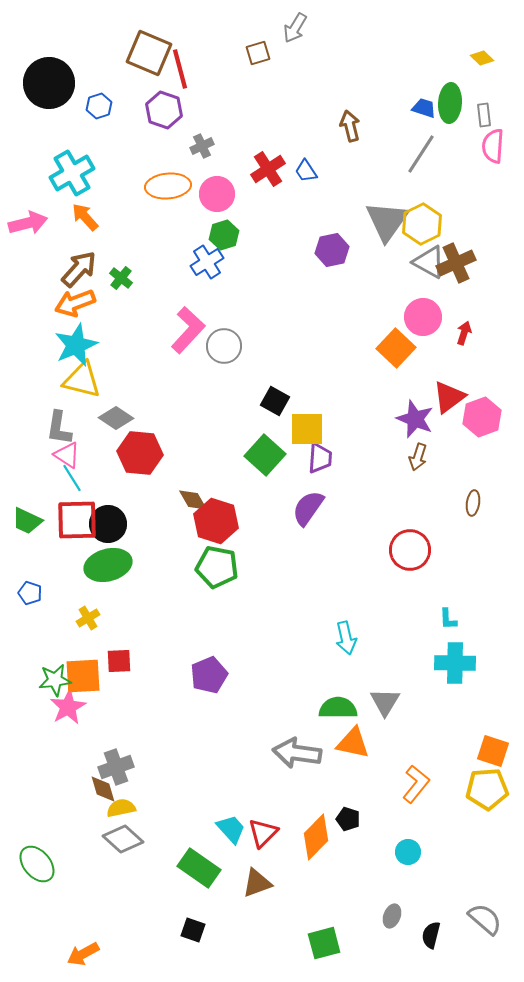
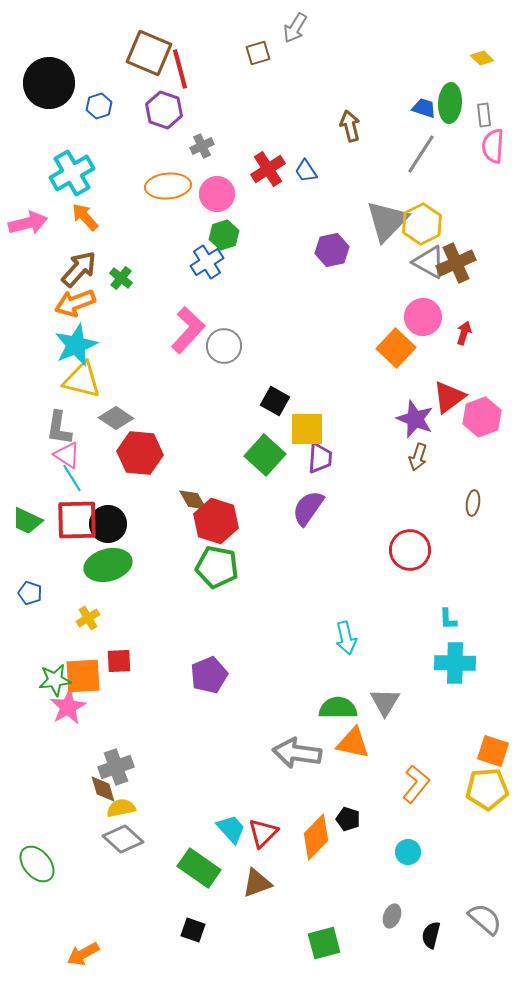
gray triangle at (387, 221): rotated 9 degrees clockwise
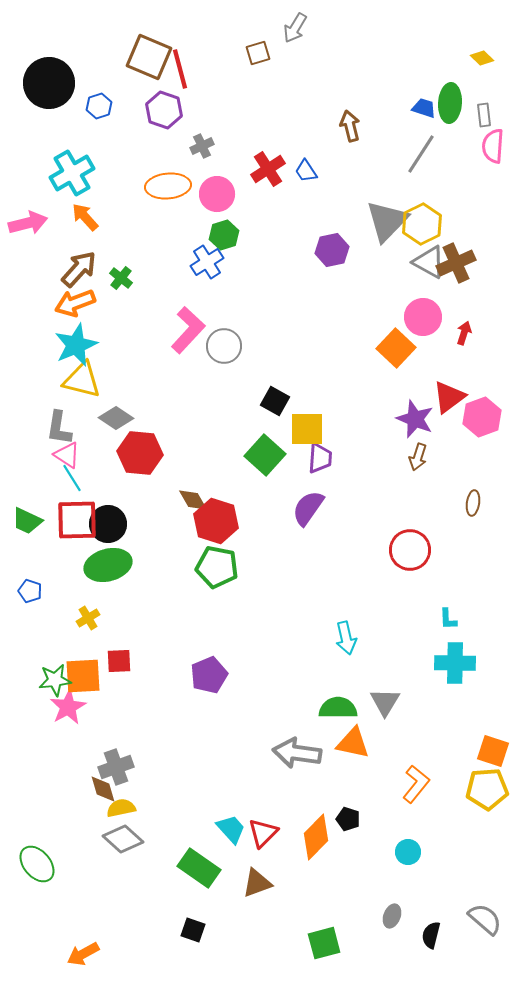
brown square at (149, 53): moved 4 px down
blue pentagon at (30, 593): moved 2 px up
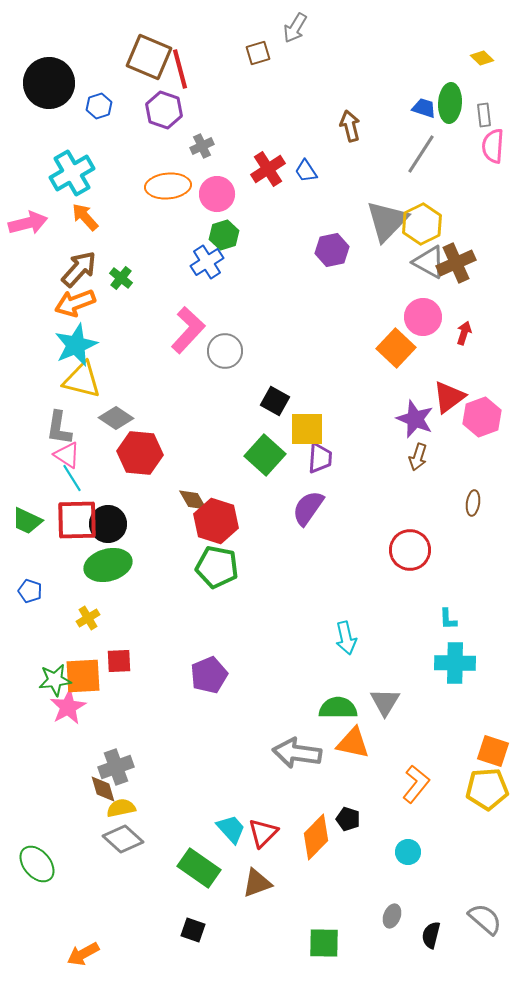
gray circle at (224, 346): moved 1 px right, 5 px down
green square at (324, 943): rotated 16 degrees clockwise
